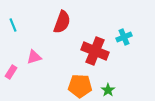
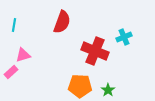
cyan line: moved 1 px right; rotated 32 degrees clockwise
pink triangle: moved 11 px left, 2 px up
pink rectangle: rotated 16 degrees clockwise
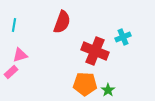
cyan cross: moved 1 px left
pink triangle: moved 3 px left
orange pentagon: moved 5 px right, 2 px up
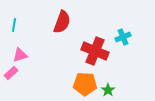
pink rectangle: moved 1 px down
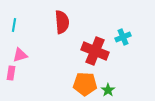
red semicircle: rotated 25 degrees counterclockwise
pink rectangle: rotated 40 degrees counterclockwise
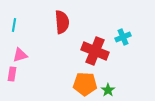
pink rectangle: moved 1 px right, 1 px down
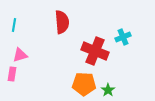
orange pentagon: moved 1 px left
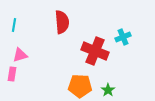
orange pentagon: moved 4 px left, 2 px down
